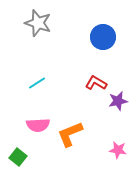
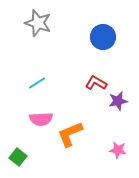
pink semicircle: moved 3 px right, 6 px up
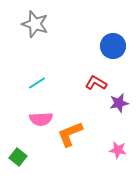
gray star: moved 3 px left, 1 px down
blue circle: moved 10 px right, 9 px down
purple star: moved 1 px right, 2 px down
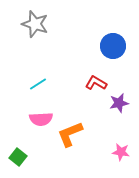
cyan line: moved 1 px right, 1 px down
pink star: moved 3 px right, 2 px down
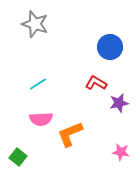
blue circle: moved 3 px left, 1 px down
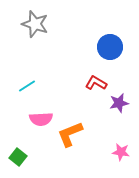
cyan line: moved 11 px left, 2 px down
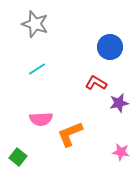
cyan line: moved 10 px right, 17 px up
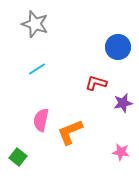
blue circle: moved 8 px right
red L-shape: rotated 15 degrees counterclockwise
purple star: moved 4 px right
pink semicircle: moved 1 px down; rotated 105 degrees clockwise
orange L-shape: moved 2 px up
